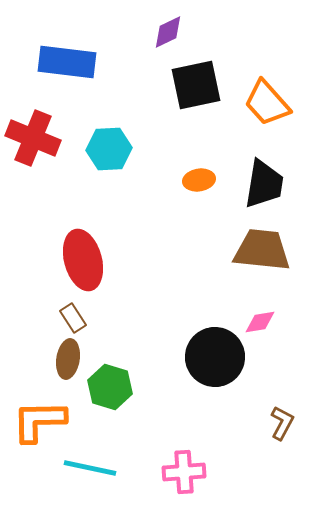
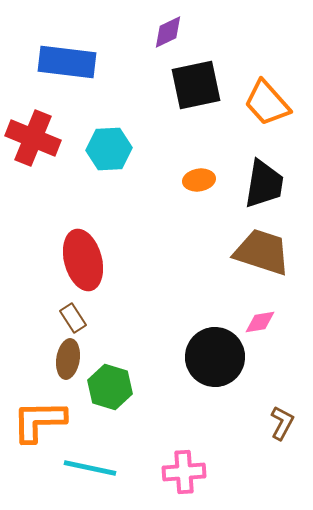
brown trapezoid: moved 2 px down; rotated 12 degrees clockwise
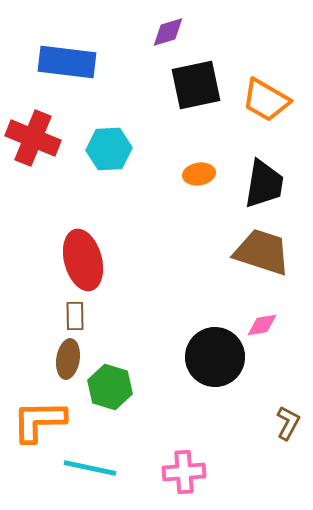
purple diamond: rotated 9 degrees clockwise
orange trapezoid: moved 1 px left, 3 px up; rotated 18 degrees counterclockwise
orange ellipse: moved 6 px up
brown rectangle: moved 2 px right, 2 px up; rotated 32 degrees clockwise
pink diamond: moved 2 px right, 3 px down
brown L-shape: moved 6 px right
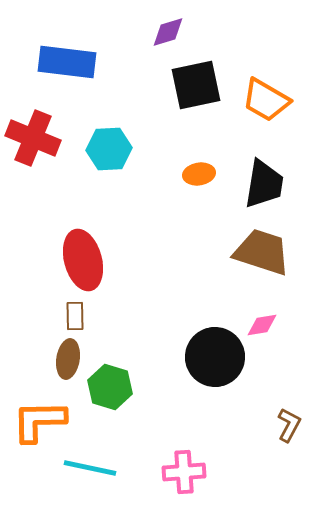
brown L-shape: moved 1 px right, 2 px down
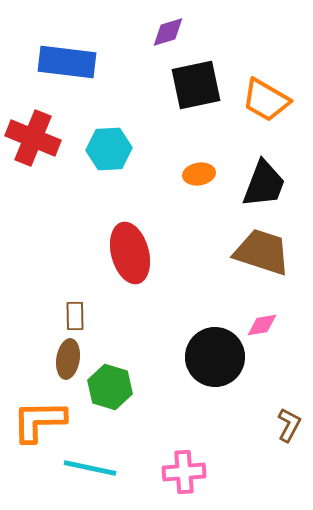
black trapezoid: rotated 12 degrees clockwise
red ellipse: moved 47 px right, 7 px up
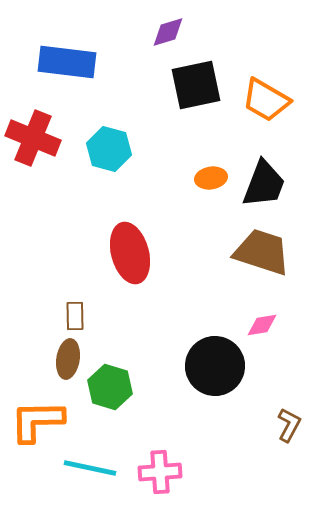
cyan hexagon: rotated 18 degrees clockwise
orange ellipse: moved 12 px right, 4 px down
black circle: moved 9 px down
orange L-shape: moved 2 px left
pink cross: moved 24 px left
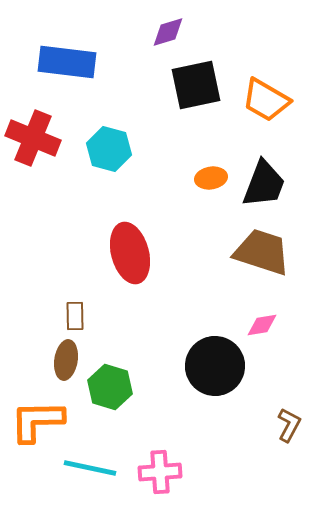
brown ellipse: moved 2 px left, 1 px down
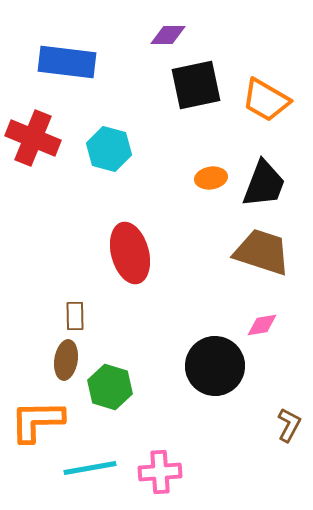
purple diamond: moved 3 px down; rotated 18 degrees clockwise
cyan line: rotated 22 degrees counterclockwise
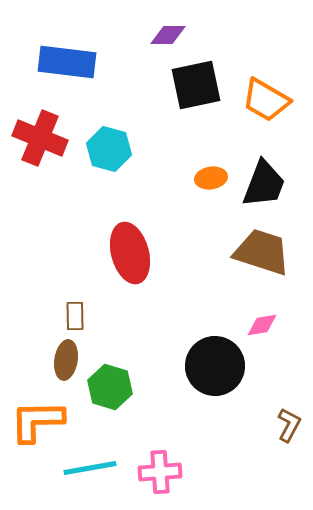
red cross: moved 7 px right
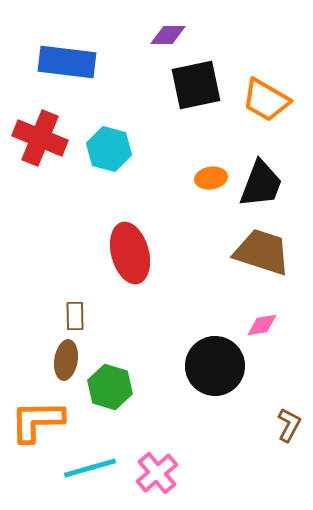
black trapezoid: moved 3 px left
cyan line: rotated 6 degrees counterclockwise
pink cross: moved 3 px left, 1 px down; rotated 36 degrees counterclockwise
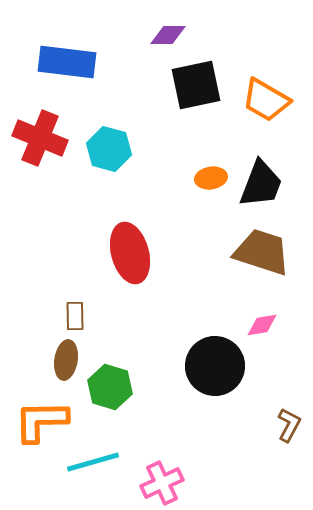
orange L-shape: moved 4 px right
cyan line: moved 3 px right, 6 px up
pink cross: moved 5 px right, 10 px down; rotated 15 degrees clockwise
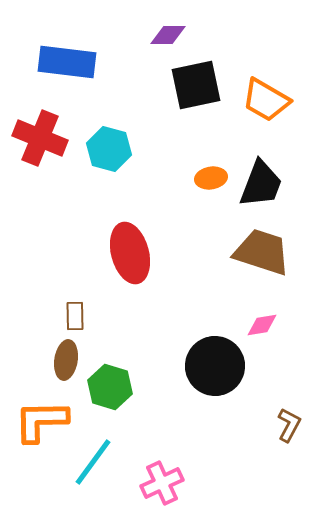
cyan line: rotated 38 degrees counterclockwise
